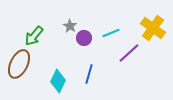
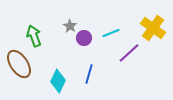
green arrow: rotated 120 degrees clockwise
brown ellipse: rotated 60 degrees counterclockwise
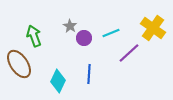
blue line: rotated 12 degrees counterclockwise
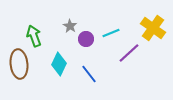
purple circle: moved 2 px right, 1 px down
brown ellipse: rotated 28 degrees clockwise
blue line: rotated 42 degrees counterclockwise
cyan diamond: moved 1 px right, 17 px up
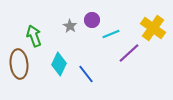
cyan line: moved 1 px down
purple circle: moved 6 px right, 19 px up
blue line: moved 3 px left
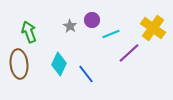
green arrow: moved 5 px left, 4 px up
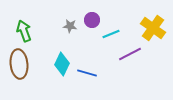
gray star: rotated 24 degrees counterclockwise
green arrow: moved 5 px left, 1 px up
purple line: moved 1 px right, 1 px down; rotated 15 degrees clockwise
cyan diamond: moved 3 px right
blue line: moved 1 px right, 1 px up; rotated 36 degrees counterclockwise
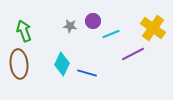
purple circle: moved 1 px right, 1 px down
purple line: moved 3 px right
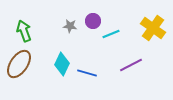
purple line: moved 2 px left, 11 px down
brown ellipse: rotated 40 degrees clockwise
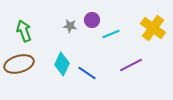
purple circle: moved 1 px left, 1 px up
brown ellipse: rotated 40 degrees clockwise
blue line: rotated 18 degrees clockwise
